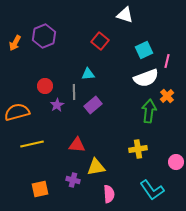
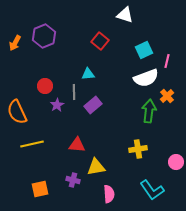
orange semicircle: rotated 100 degrees counterclockwise
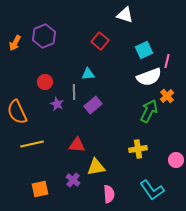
white semicircle: moved 3 px right, 1 px up
red circle: moved 4 px up
purple star: moved 1 px up; rotated 16 degrees counterclockwise
green arrow: rotated 20 degrees clockwise
pink circle: moved 2 px up
purple cross: rotated 24 degrees clockwise
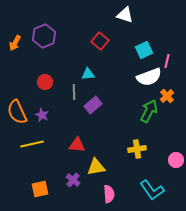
purple star: moved 15 px left, 11 px down
yellow cross: moved 1 px left
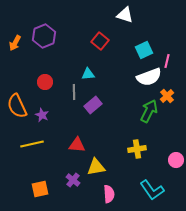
orange semicircle: moved 6 px up
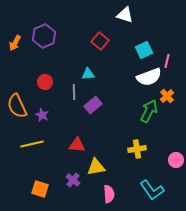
orange square: rotated 30 degrees clockwise
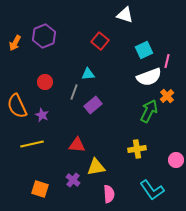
gray line: rotated 21 degrees clockwise
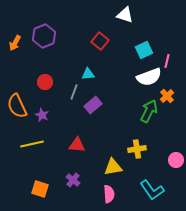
yellow triangle: moved 17 px right
